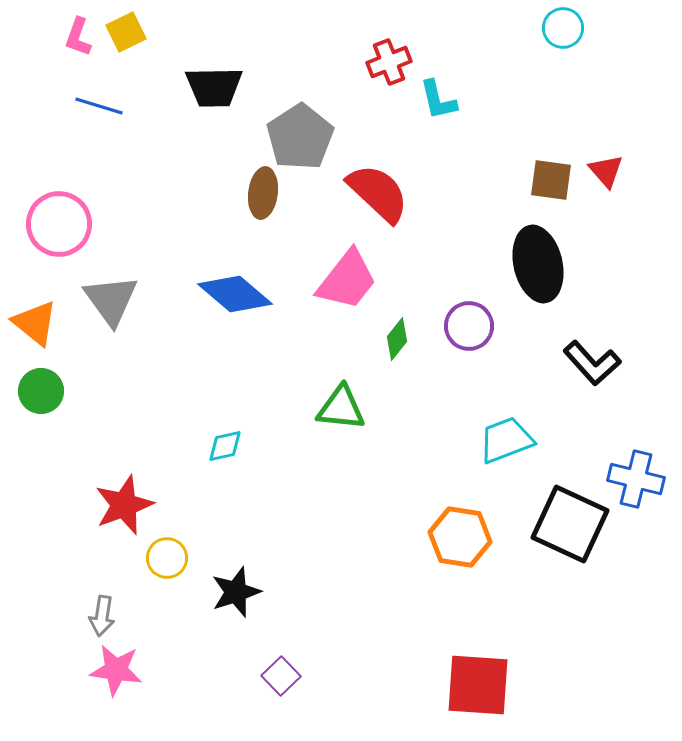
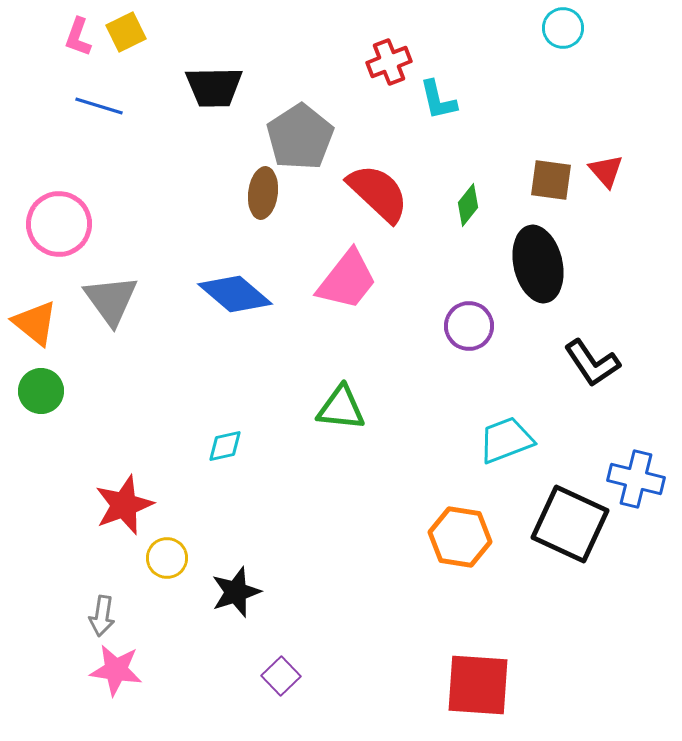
green diamond: moved 71 px right, 134 px up
black L-shape: rotated 8 degrees clockwise
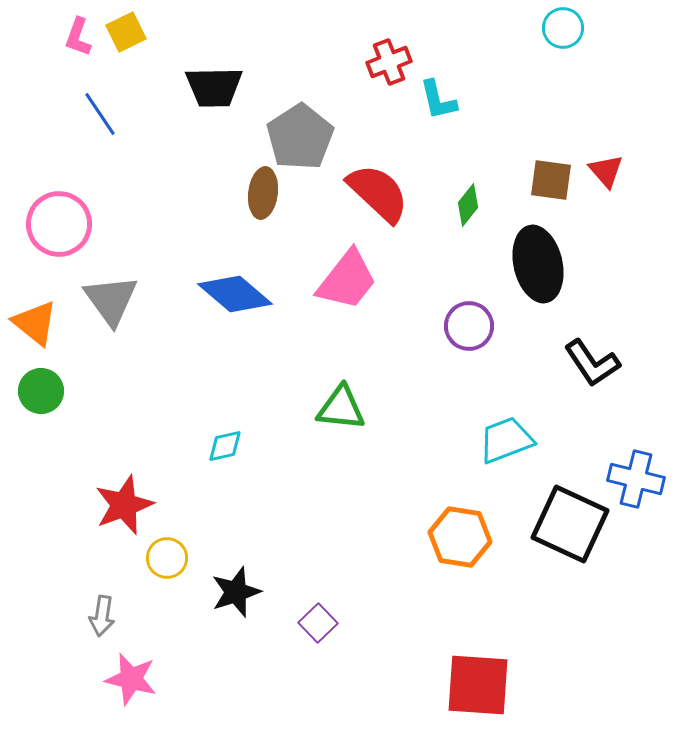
blue line: moved 1 px right, 8 px down; rotated 39 degrees clockwise
pink star: moved 15 px right, 9 px down; rotated 6 degrees clockwise
purple square: moved 37 px right, 53 px up
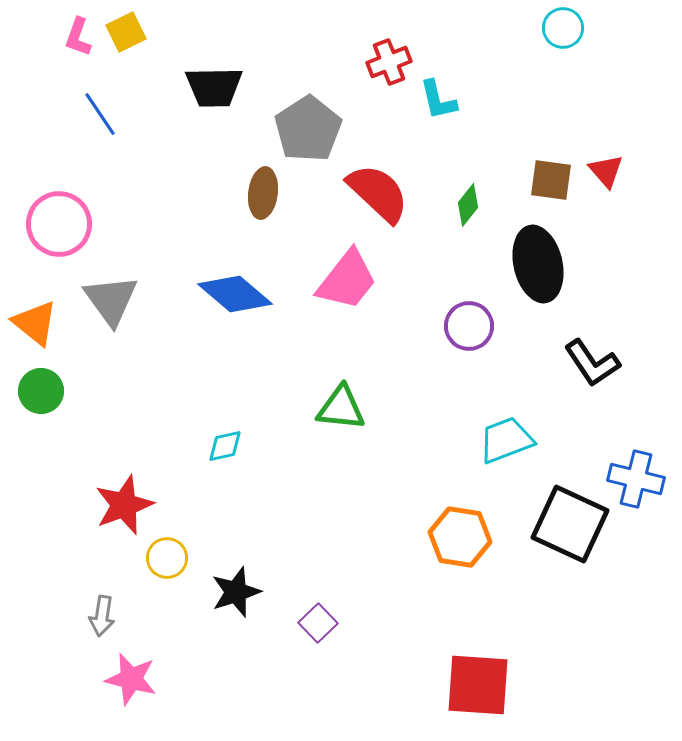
gray pentagon: moved 8 px right, 8 px up
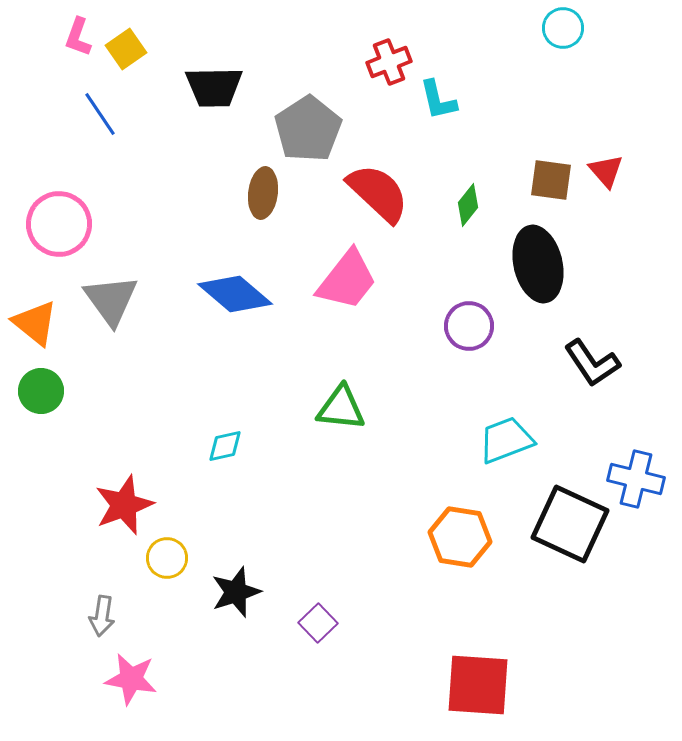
yellow square: moved 17 px down; rotated 9 degrees counterclockwise
pink star: rotated 4 degrees counterclockwise
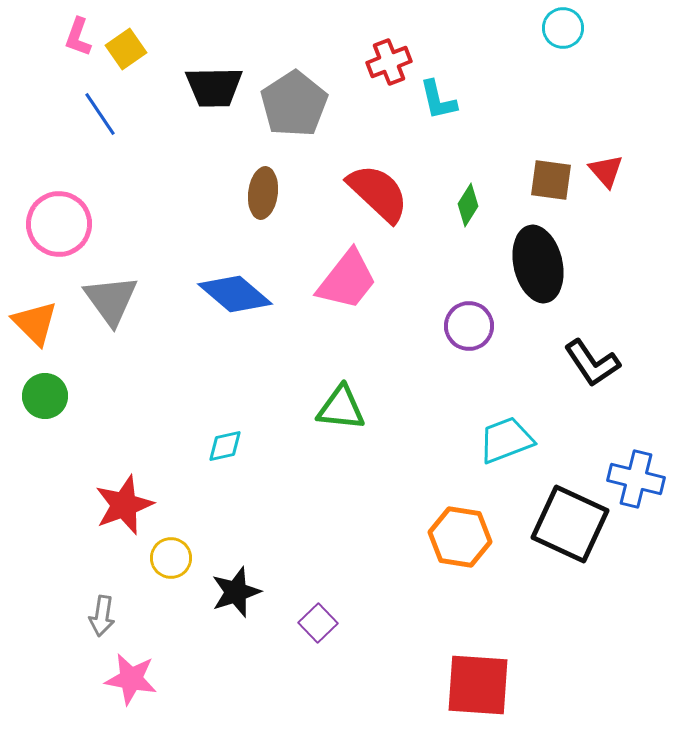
gray pentagon: moved 14 px left, 25 px up
green diamond: rotated 6 degrees counterclockwise
orange triangle: rotated 6 degrees clockwise
green circle: moved 4 px right, 5 px down
yellow circle: moved 4 px right
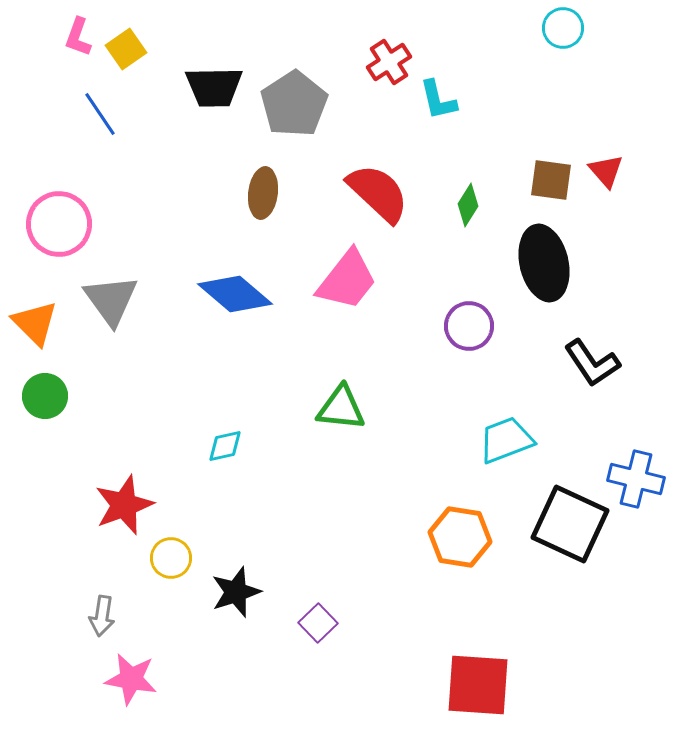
red cross: rotated 12 degrees counterclockwise
black ellipse: moved 6 px right, 1 px up
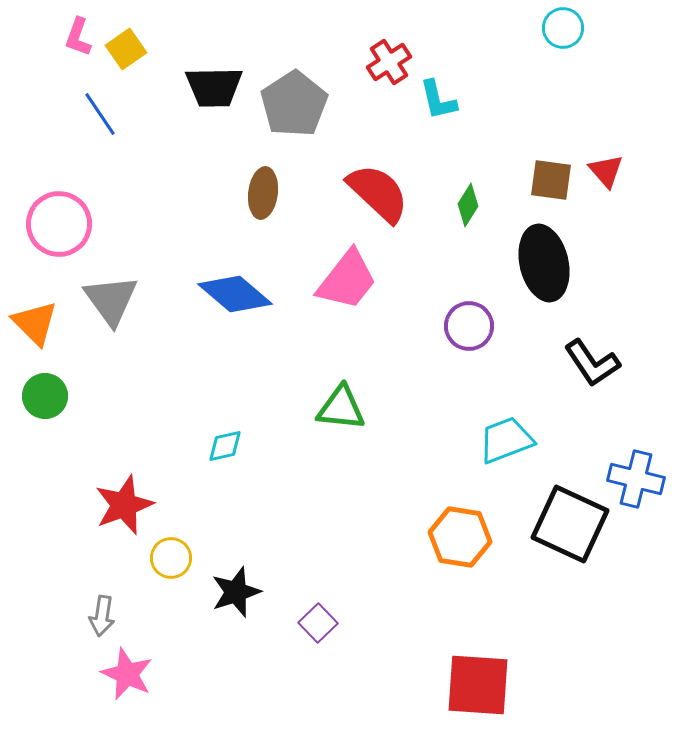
pink star: moved 4 px left, 5 px up; rotated 14 degrees clockwise
